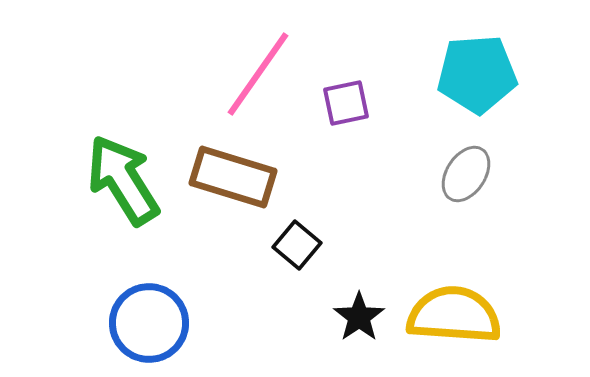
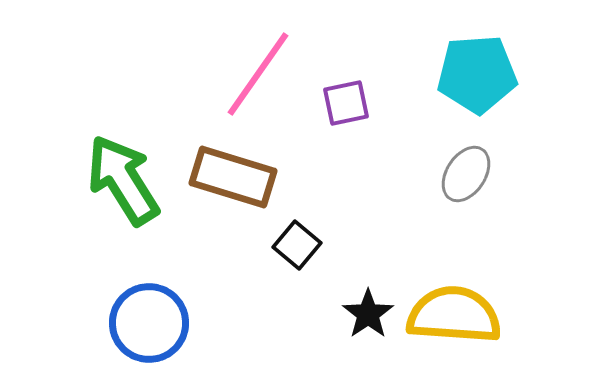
black star: moved 9 px right, 3 px up
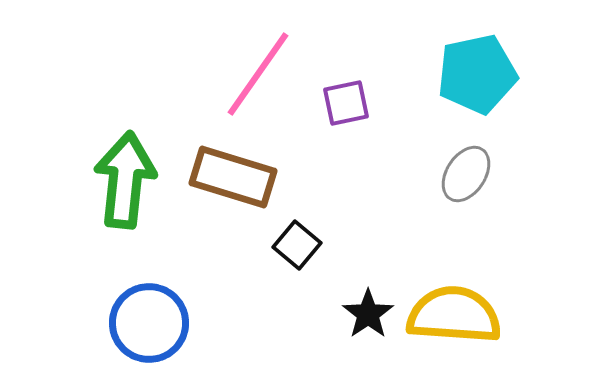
cyan pentagon: rotated 8 degrees counterclockwise
green arrow: moved 2 px right; rotated 38 degrees clockwise
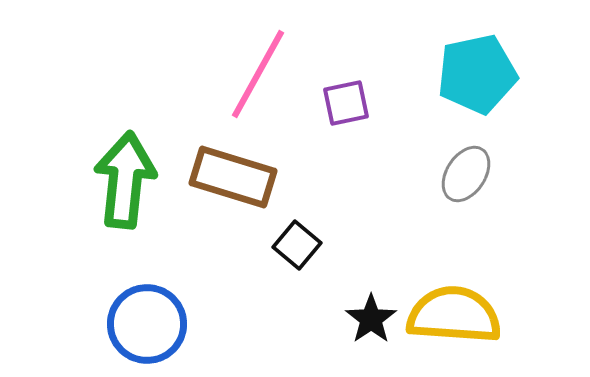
pink line: rotated 6 degrees counterclockwise
black star: moved 3 px right, 5 px down
blue circle: moved 2 px left, 1 px down
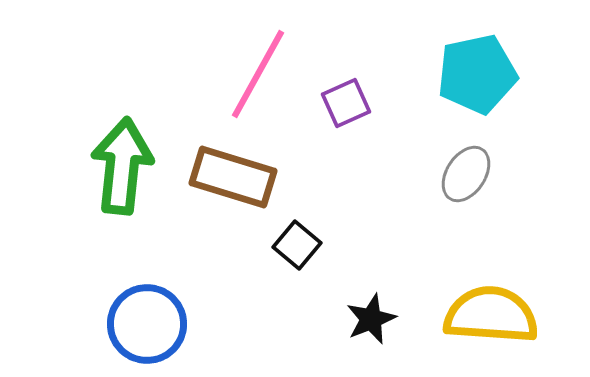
purple square: rotated 12 degrees counterclockwise
green arrow: moved 3 px left, 14 px up
yellow semicircle: moved 37 px right
black star: rotated 12 degrees clockwise
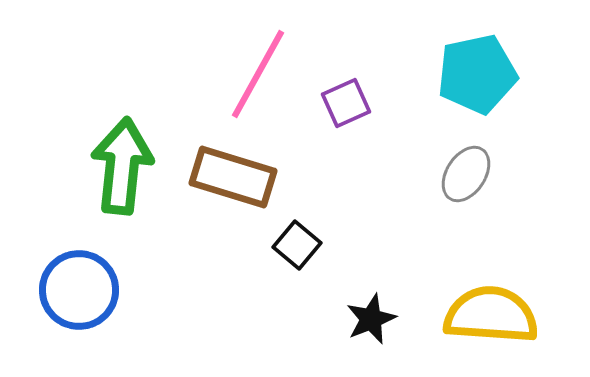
blue circle: moved 68 px left, 34 px up
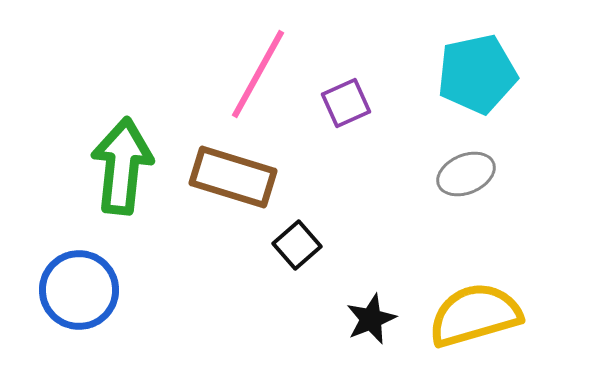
gray ellipse: rotated 34 degrees clockwise
black square: rotated 9 degrees clockwise
yellow semicircle: moved 16 px left; rotated 20 degrees counterclockwise
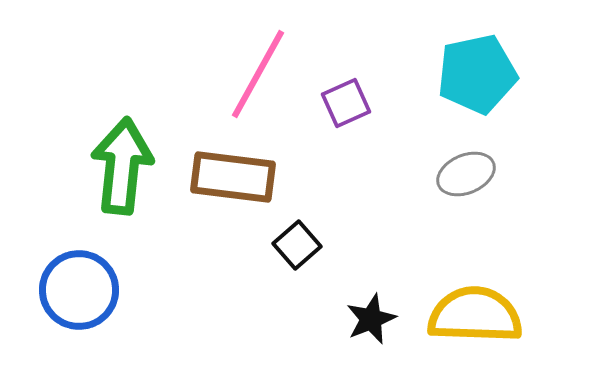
brown rectangle: rotated 10 degrees counterclockwise
yellow semicircle: rotated 18 degrees clockwise
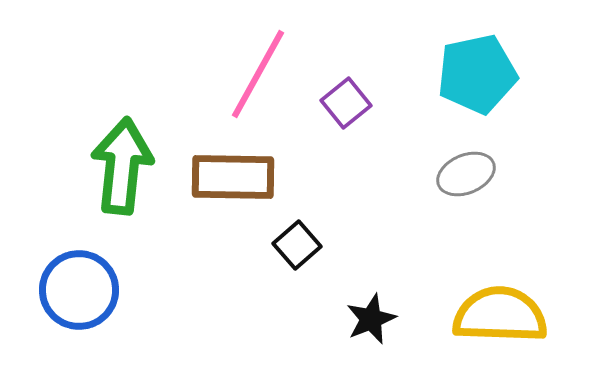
purple square: rotated 15 degrees counterclockwise
brown rectangle: rotated 6 degrees counterclockwise
yellow semicircle: moved 25 px right
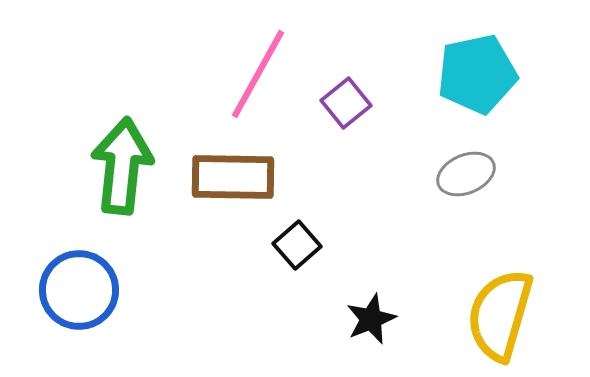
yellow semicircle: rotated 76 degrees counterclockwise
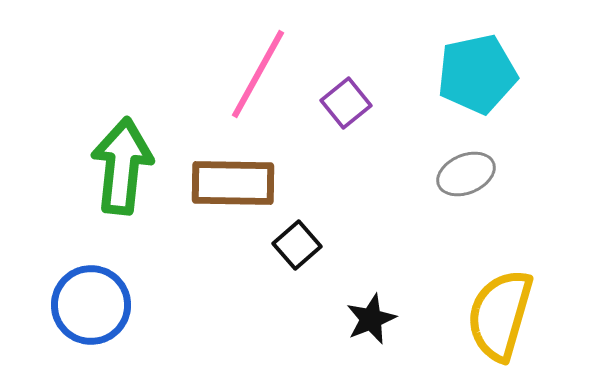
brown rectangle: moved 6 px down
blue circle: moved 12 px right, 15 px down
